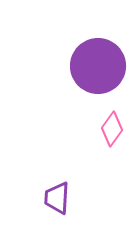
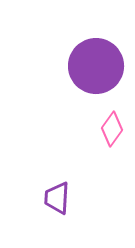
purple circle: moved 2 px left
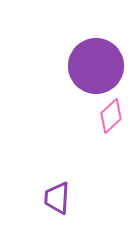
pink diamond: moved 1 px left, 13 px up; rotated 12 degrees clockwise
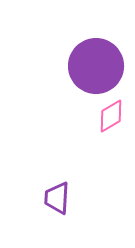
pink diamond: rotated 12 degrees clockwise
